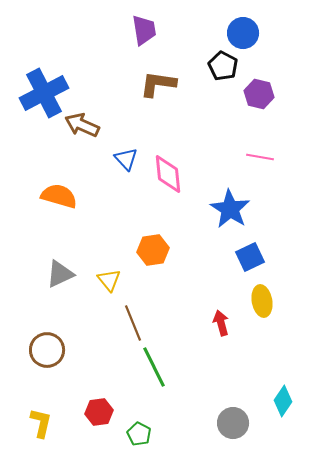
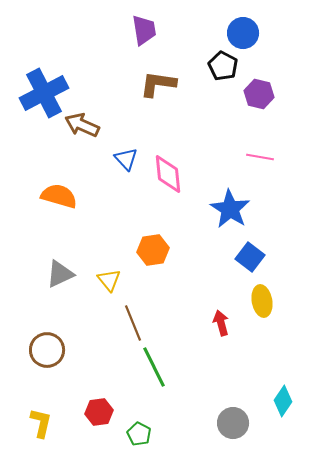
blue square: rotated 28 degrees counterclockwise
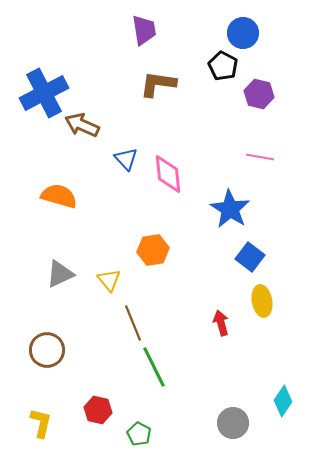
red hexagon: moved 1 px left, 2 px up; rotated 20 degrees clockwise
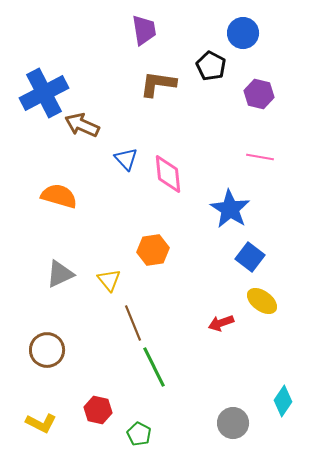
black pentagon: moved 12 px left
yellow ellipse: rotated 44 degrees counterclockwise
red arrow: rotated 95 degrees counterclockwise
yellow L-shape: rotated 104 degrees clockwise
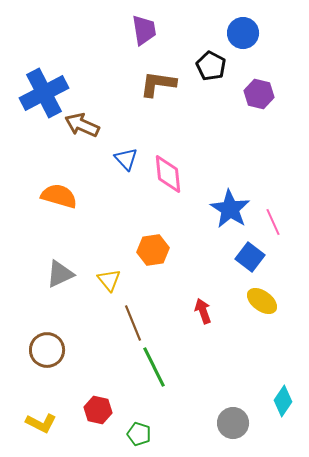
pink line: moved 13 px right, 65 px down; rotated 56 degrees clockwise
red arrow: moved 18 px left, 12 px up; rotated 90 degrees clockwise
green pentagon: rotated 10 degrees counterclockwise
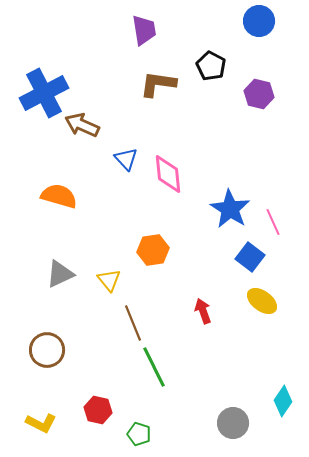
blue circle: moved 16 px right, 12 px up
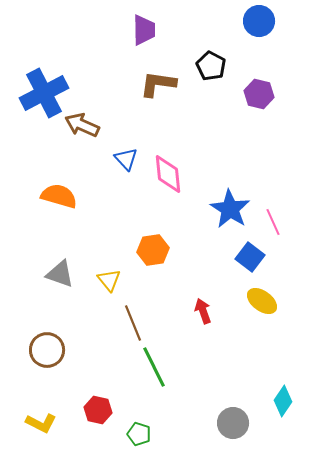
purple trapezoid: rotated 8 degrees clockwise
gray triangle: rotated 44 degrees clockwise
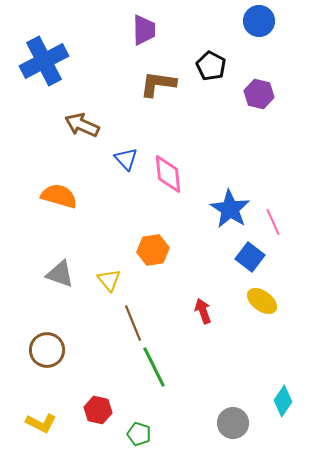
blue cross: moved 32 px up
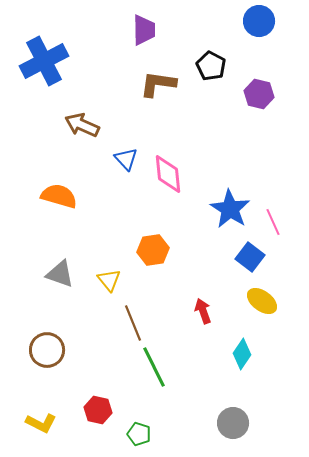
cyan diamond: moved 41 px left, 47 px up
